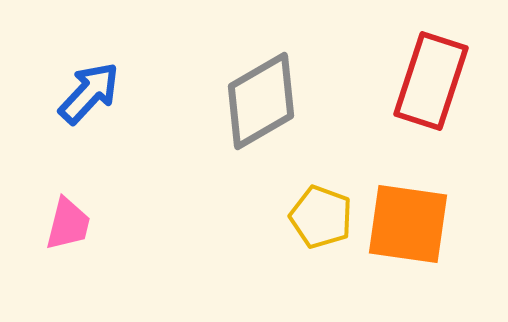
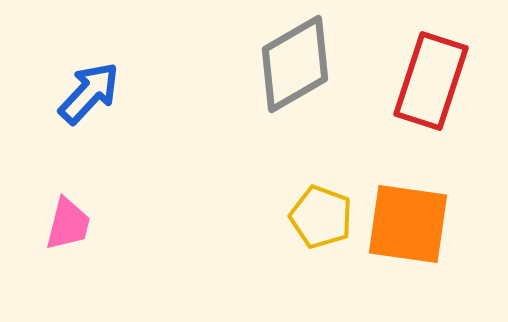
gray diamond: moved 34 px right, 37 px up
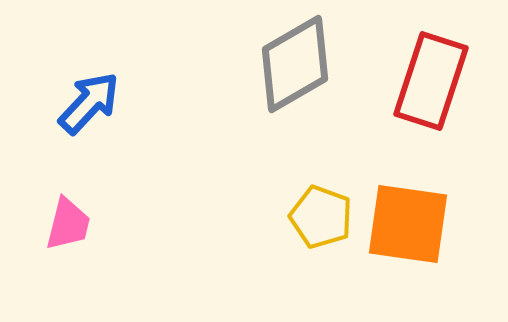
blue arrow: moved 10 px down
